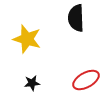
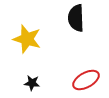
black star: rotated 14 degrees clockwise
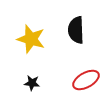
black semicircle: moved 12 px down
yellow star: moved 4 px right
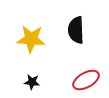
yellow star: rotated 12 degrees counterclockwise
black star: moved 1 px up
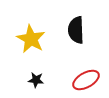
yellow star: rotated 24 degrees clockwise
black star: moved 4 px right, 2 px up
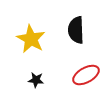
red ellipse: moved 5 px up
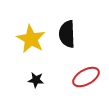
black semicircle: moved 9 px left, 4 px down
red ellipse: moved 2 px down
